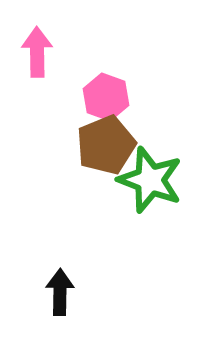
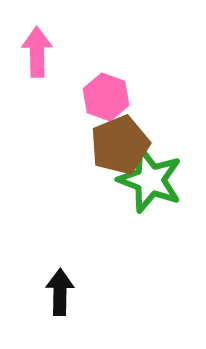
brown pentagon: moved 14 px right
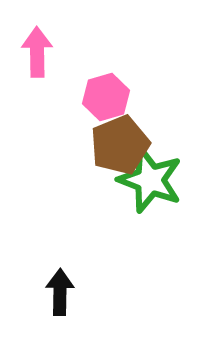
pink hexagon: rotated 24 degrees clockwise
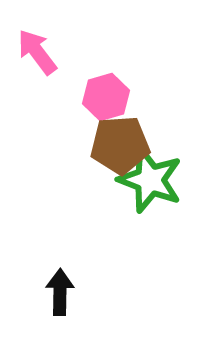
pink arrow: rotated 36 degrees counterclockwise
brown pentagon: rotated 18 degrees clockwise
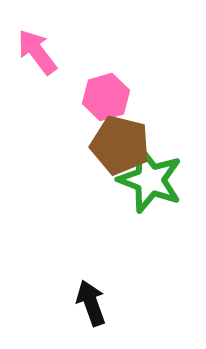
brown pentagon: rotated 18 degrees clockwise
black arrow: moved 31 px right, 11 px down; rotated 21 degrees counterclockwise
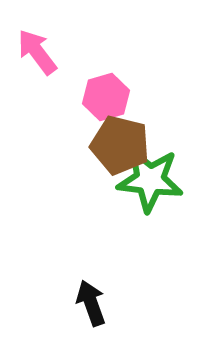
green star: rotated 14 degrees counterclockwise
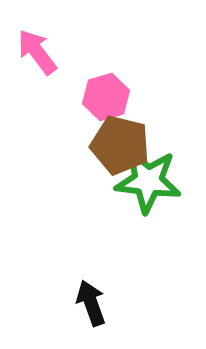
green star: moved 2 px left, 1 px down
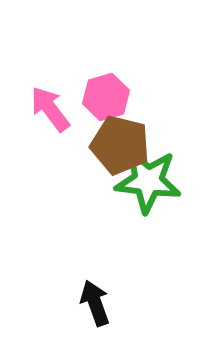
pink arrow: moved 13 px right, 57 px down
black arrow: moved 4 px right
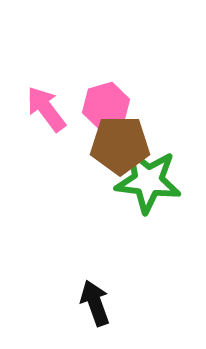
pink hexagon: moved 9 px down
pink arrow: moved 4 px left
brown pentagon: rotated 14 degrees counterclockwise
